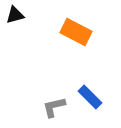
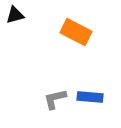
blue rectangle: rotated 40 degrees counterclockwise
gray L-shape: moved 1 px right, 8 px up
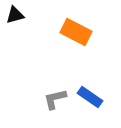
blue rectangle: rotated 30 degrees clockwise
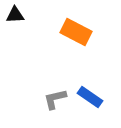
black triangle: rotated 12 degrees clockwise
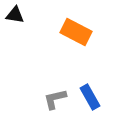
black triangle: rotated 12 degrees clockwise
blue rectangle: rotated 25 degrees clockwise
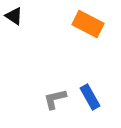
black triangle: moved 1 px left, 1 px down; rotated 24 degrees clockwise
orange rectangle: moved 12 px right, 8 px up
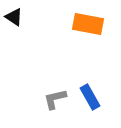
black triangle: moved 1 px down
orange rectangle: rotated 16 degrees counterclockwise
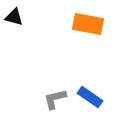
black triangle: rotated 18 degrees counterclockwise
blue rectangle: rotated 25 degrees counterclockwise
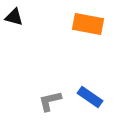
gray L-shape: moved 5 px left, 2 px down
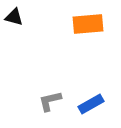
orange rectangle: rotated 16 degrees counterclockwise
blue rectangle: moved 1 px right, 7 px down; rotated 65 degrees counterclockwise
